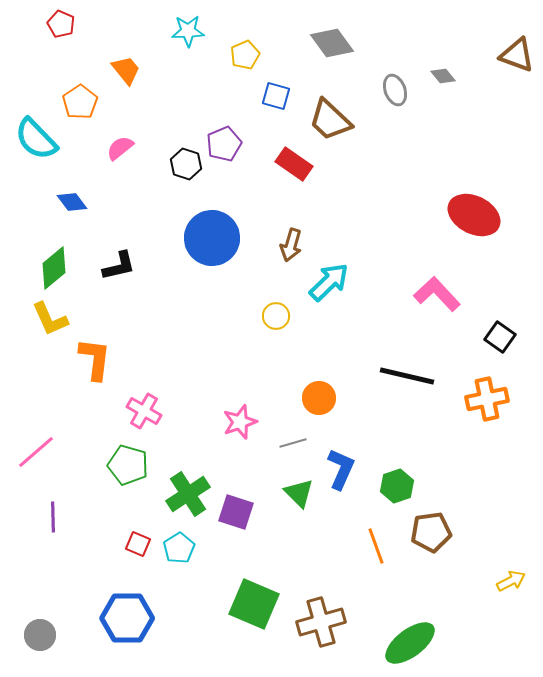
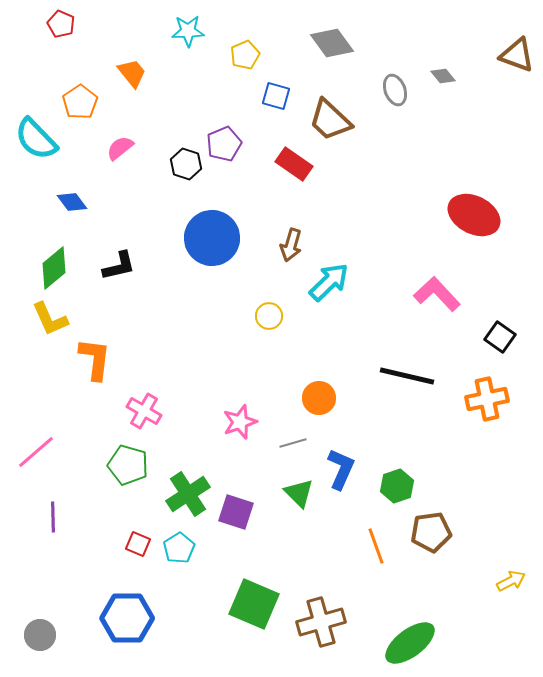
orange trapezoid at (126, 70): moved 6 px right, 3 px down
yellow circle at (276, 316): moved 7 px left
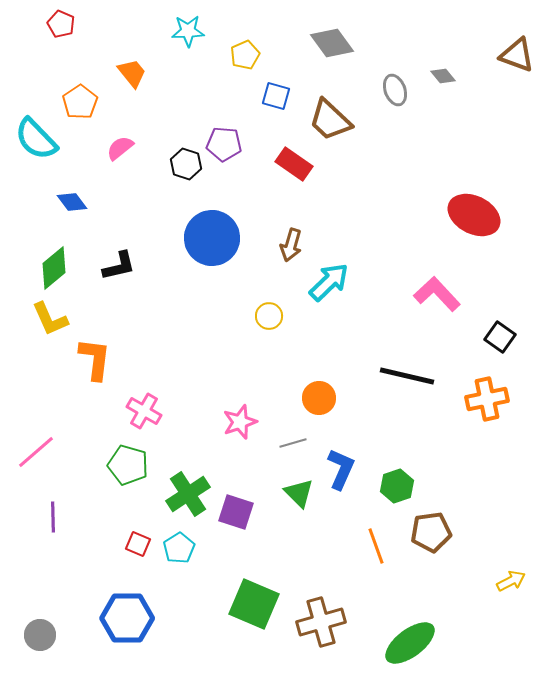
purple pentagon at (224, 144): rotated 28 degrees clockwise
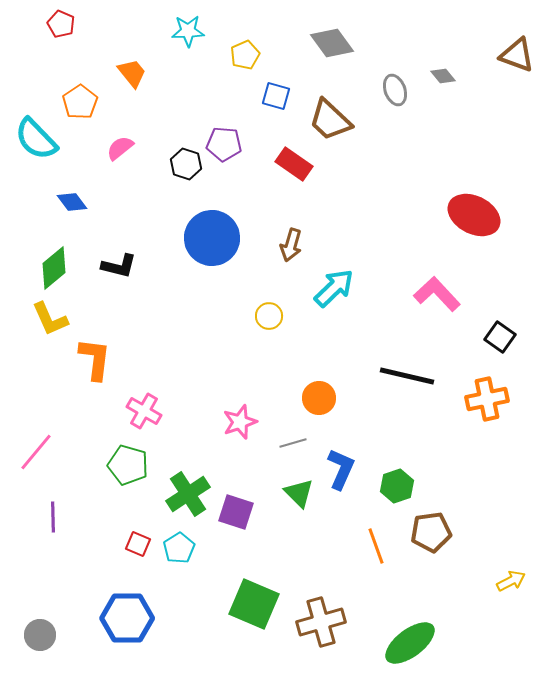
black L-shape at (119, 266): rotated 27 degrees clockwise
cyan arrow at (329, 282): moved 5 px right, 6 px down
pink line at (36, 452): rotated 9 degrees counterclockwise
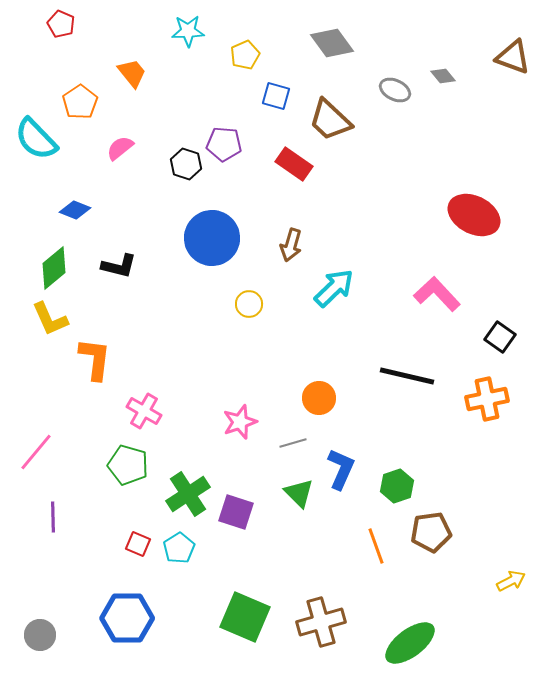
brown triangle at (517, 55): moved 4 px left, 2 px down
gray ellipse at (395, 90): rotated 44 degrees counterclockwise
blue diamond at (72, 202): moved 3 px right, 8 px down; rotated 32 degrees counterclockwise
yellow circle at (269, 316): moved 20 px left, 12 px up
green square at (254, 604): moved 9 px left, 13 px down
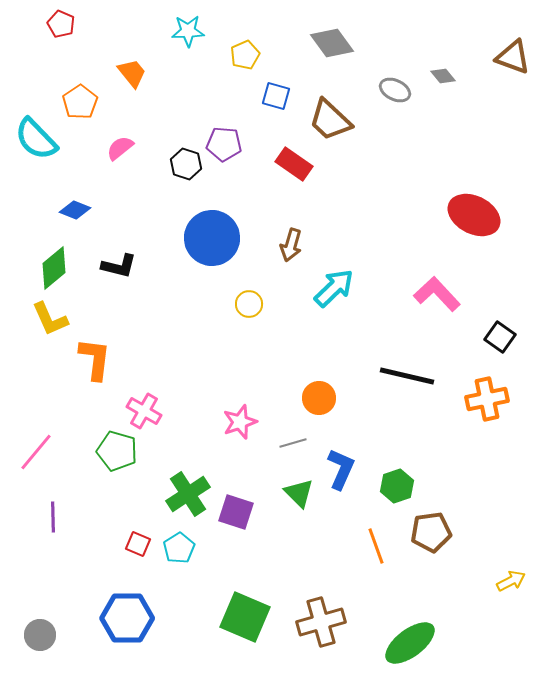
green pentagon at (128, 465): moved 11 px left, 14 px up
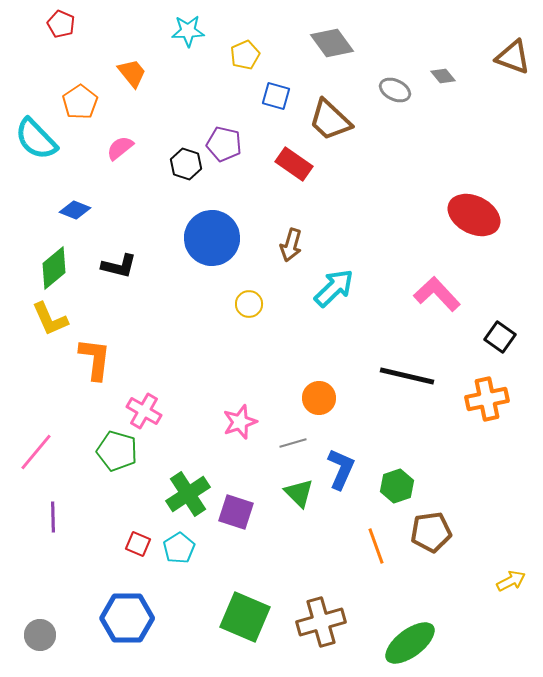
purple pentagon at (224, 144): rotated 8 degrees clockwise
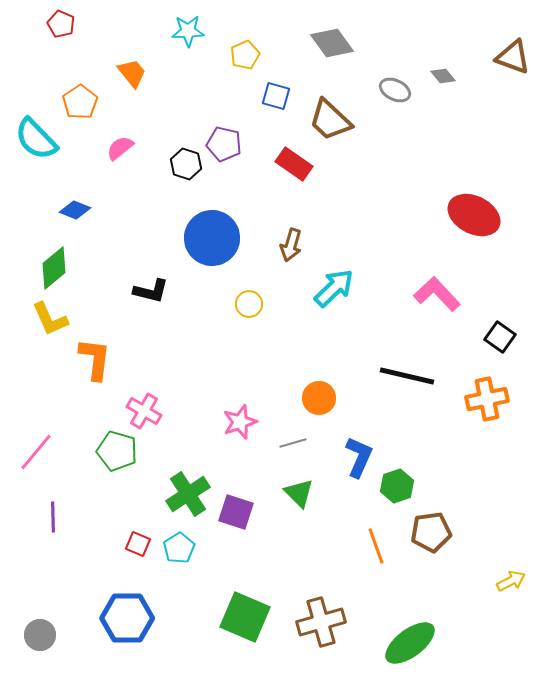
black L-shape at (119, 266): moved 32 px right, 25 px down
blue L-shape at (341, 469): moved 18 px right, 12 px up
